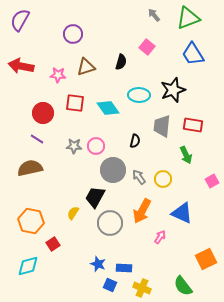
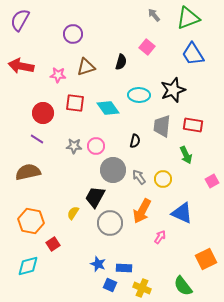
brown semicircle at (30, 168): moved 2 px left, 4 px down
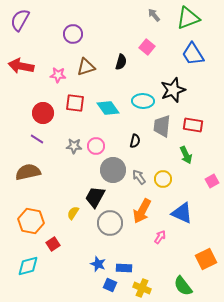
cyan ellipse at (139, 95): moved 4 px right, 6 px down
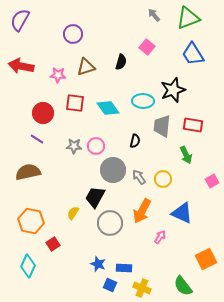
cyan diamond at (28, 266): rotated 50 degrees counterclockwise
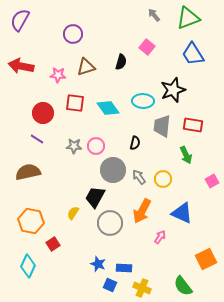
black semicircle at (135, 141): moved 2 px down
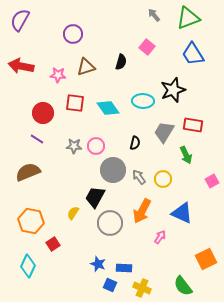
gray trapezoid at (162, 126): moved 2 px right, 6 px down; rotated 25 degrees clockwise
brown semicircle at (28, 172): rotated 10 degrees counterclockwise
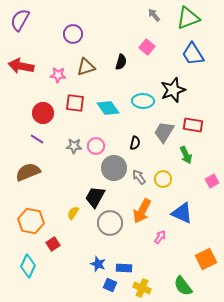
gray circle at (113, 170): moved 1 px right, 2 px up
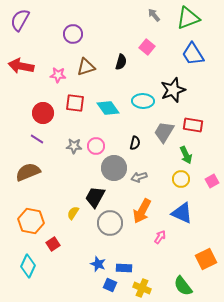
gray arrow at (139, 177): rotated 70 degrees counterclockwise
yellow circle at (163, 179): moved 18 px right
